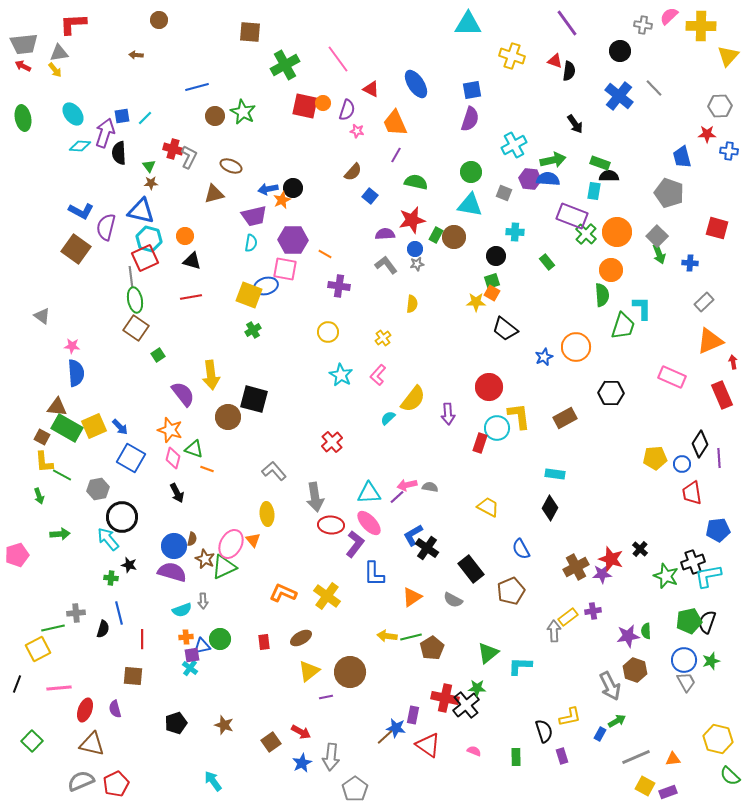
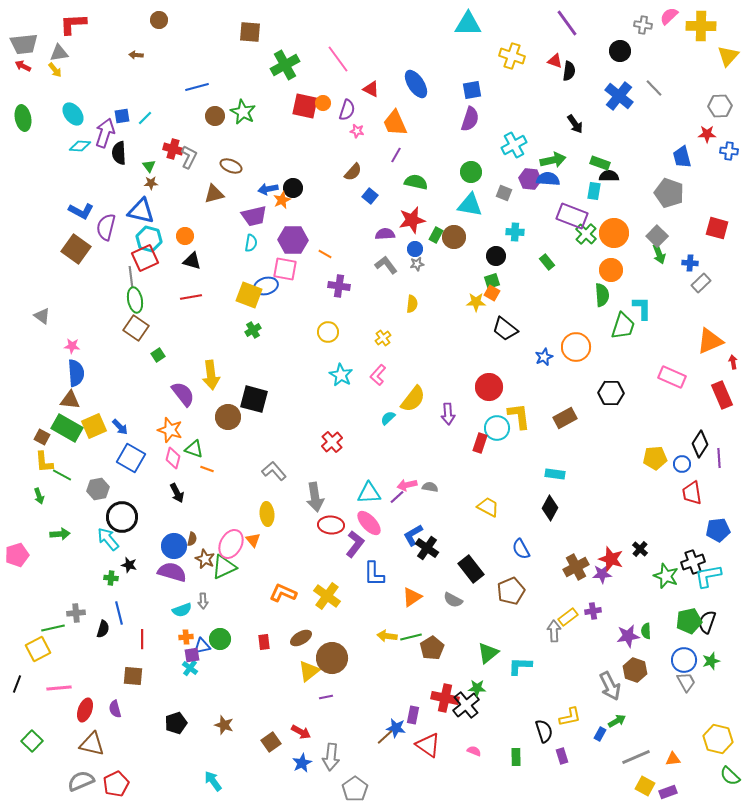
orange circle at (617, 232): moved 3 px left, 1 px down
gray rectangle at (704, 302): moved 3 px left, 19 px up
brown triangle at (57, 407): moved 13 px right, 7 px up
brown circle at (350, 672): moved 18 px left, 14 px up
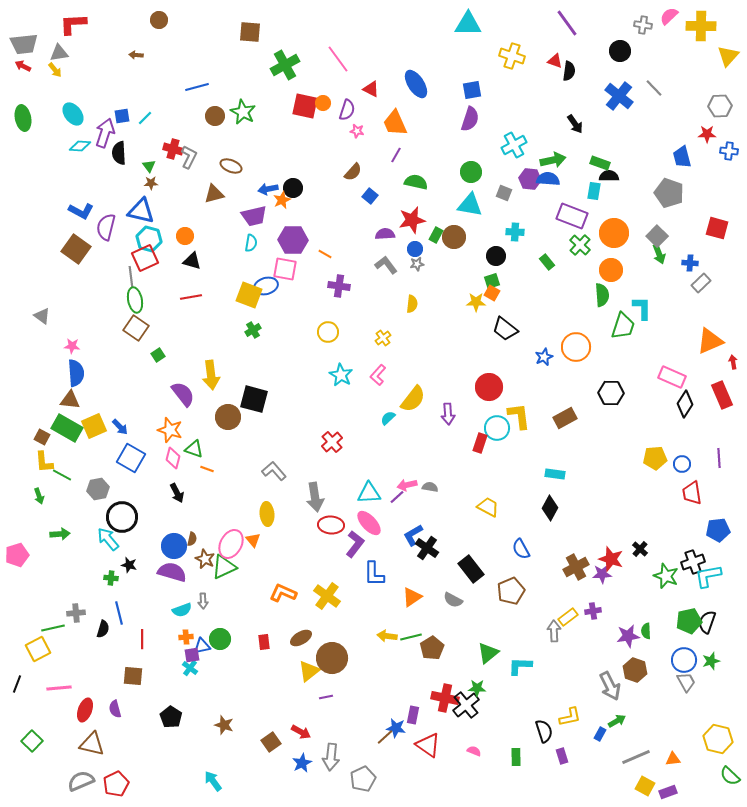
green cross at (586, 234): moved 6 px left, 11 px down
black diamond at (700, 444): moved 15 px left, 40 px up
black pentagon at (176, 723): moved 5 px left, 6 px up; rotated 20 degrees counterclockwise
gray pentagon at (355, 789): moved 8 px right, 10 px up; rotated 10 degrees clockwise
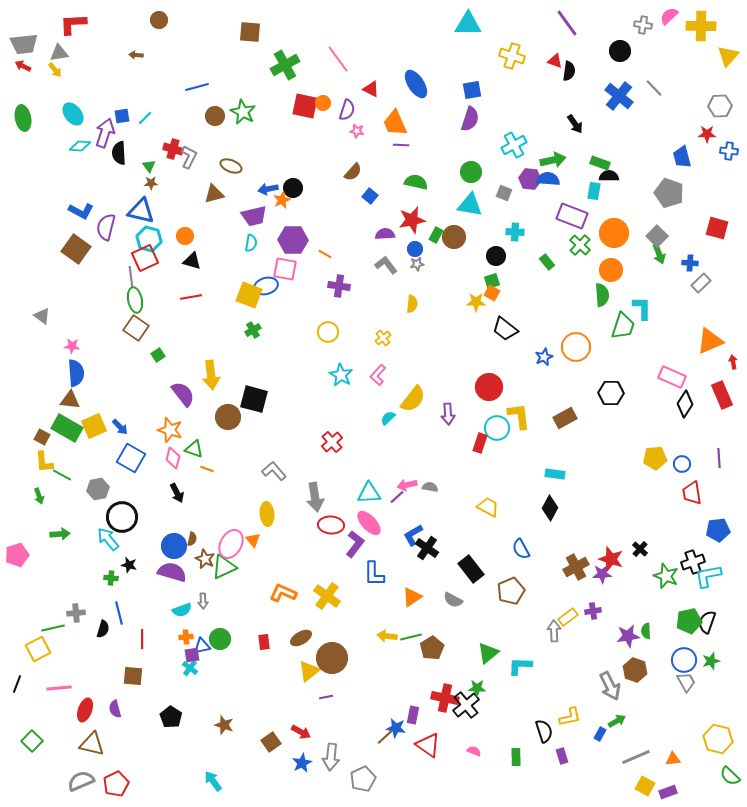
purple line at (396, 155): moved 5 px right, 10 px up; rotated 63 degrees clockwise
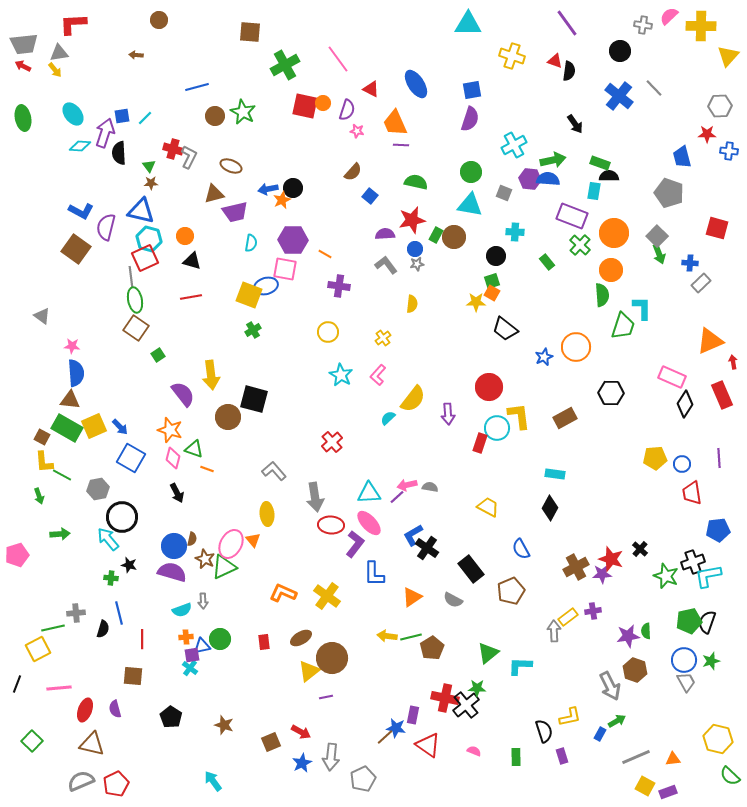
purple trapezoid at (254, 216): moved 19 px left, 4 px up
brown square at (271, 742): rotated 12 degrees clockwise
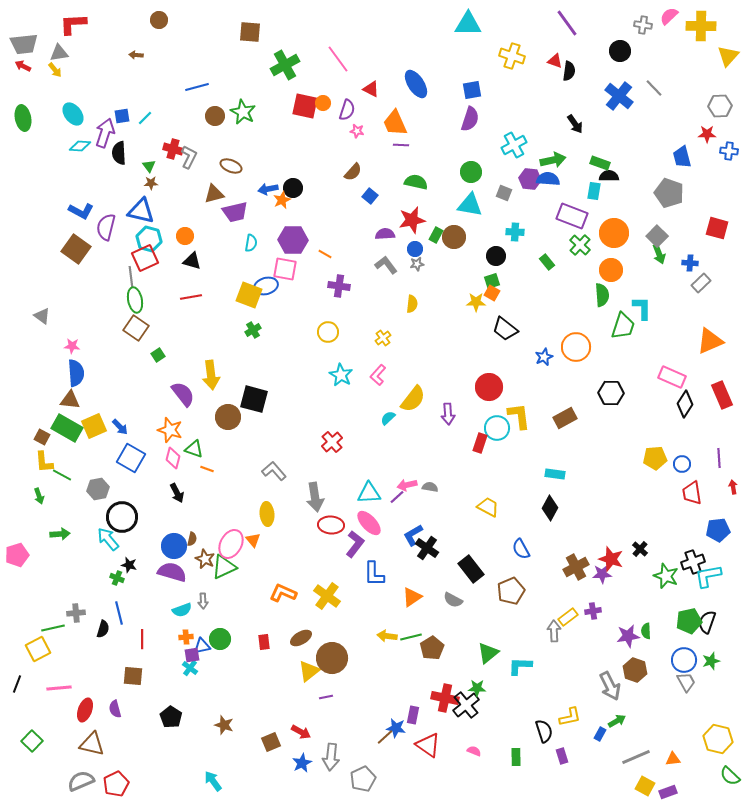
red arrow at (733, 362): moved 125 px down
green cross at (111, 578): moved 6 px right; rotated 16 degrees clockwise
